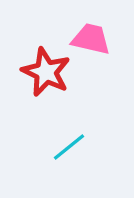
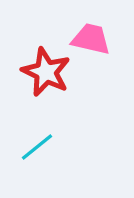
cyan line: moved 32 px left
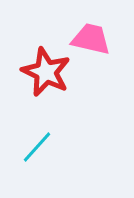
cyan line: rotated 9 degrees counterclockwise
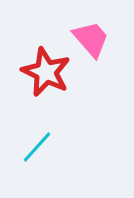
pink trapezoid: rotated 36 degrees clockwise
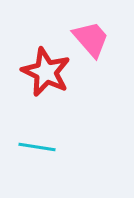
cyan line: rotated 57 degrees clockwise
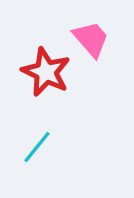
cyan line: rotated 60 degrees counterclockwise
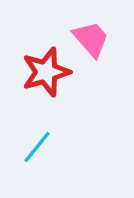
red star: rotated 30 degrees clockwise
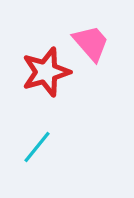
pink trapezoid: moved 4 px down
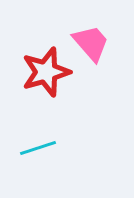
cyan line: moved 1 px right, 1 px down; rotated 33 degrees clockwise
